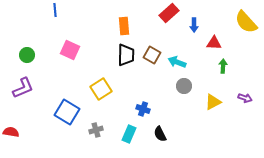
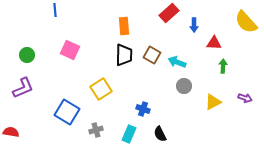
black trapezoid: moved 2 px left
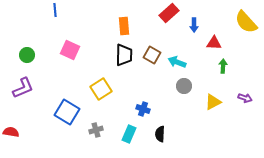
black semicircle: rotated 28 degrees clockwise
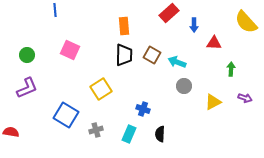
green arrow: moved 8 px right, 3 px down
purple L-shape: moved 4 px right
blue square: moved 1 px left, 3 px down
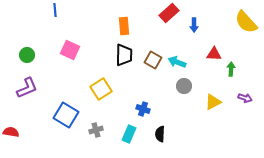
red triangle: moved 11 px down
brown square: moved 1 px right, 5 px down
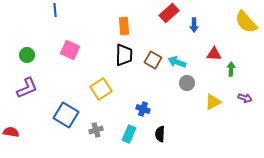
gray circle: moved 3 px right, 3 px up
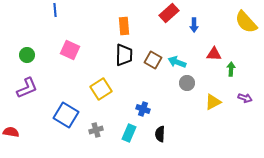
cyan rectangle: moved 1 px up
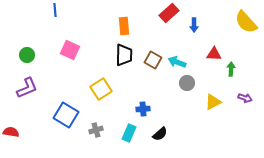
blue cross: rotated 24 degrees counterclockwise
black semicircle: rotated 133 degrees counterclockwise
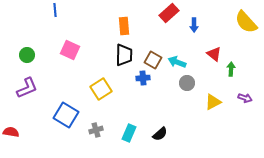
red triangle: rotated 35 degrees clockwise
blue cross: moved 31 px up
